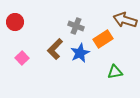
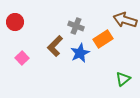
brown L-shape: moved 3 px up
green triangle: moved 8 px right, 7 px down; rotated 28 degrees counterclockwise
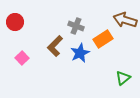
green triangle: moved 1 px up
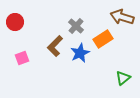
brown arrow: moved 3 px left, 3 px up
gray cross: rotated 21 degrees clockwise
pink square: rotated 24 degrees clockwise
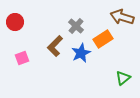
blue star: moved 1 px right
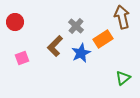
brown arrow: rotated 60 degrees clockwise
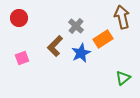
red circle: moved 4 px right, 4 px up
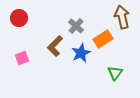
green triangle: moved 8 px left, 5 px up; rotated 14 degrees counterclockwise
